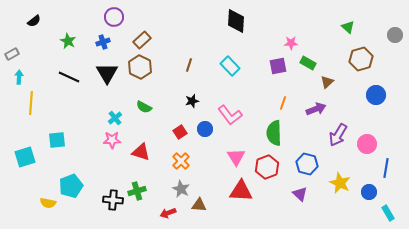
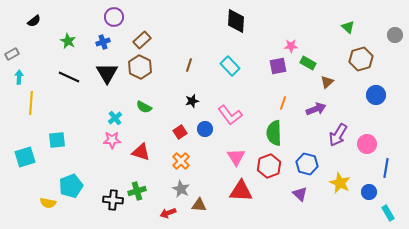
pink star at (291, 43): moved 3 px down
red hexagon at (267, 167): moved 2 px right, 1 px up
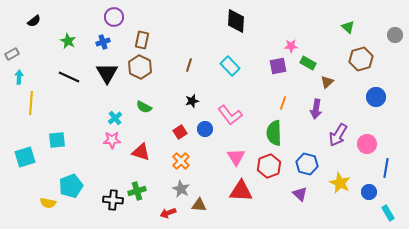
brown rectangle at (142, 40): rotated 36 degrees counterclockwise
blue circle at (376, 95): moved 2 px down
purple arrow at (316, 109): rotated 120 degrees clockwise
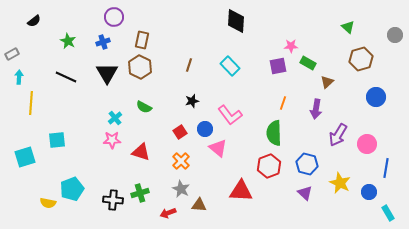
black line at (69, 77): moved 3 px left
pink triangle at (236, 157): moved 18 px left, 9 px up; rotated 18 degrees counterclockwise
cyan pentagon at (71, 186): moved 1 px right, 3 px down
green cross at (137, 191): moved 3 px right, 2 px down
purple triangle at (300, 194): moved 5 px right, 1 px up
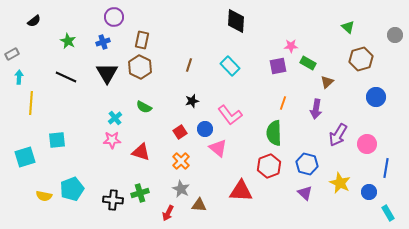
yellow semicircle at (48, 203): moved 4 px left, 7 px up
red arrow at (168, 213): rotated 42 degrees counterclockwise
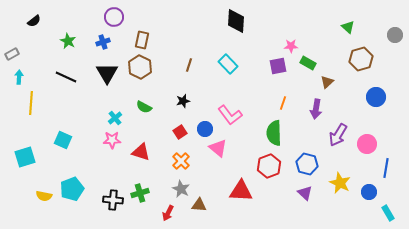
cyan rectangle at (230, 66): moved 2 px left, 2 px up
black star at (192, 101): moved 9 px left
cyan square at (57, 140): moved 6 px right; rotated 30 degrees clockwise
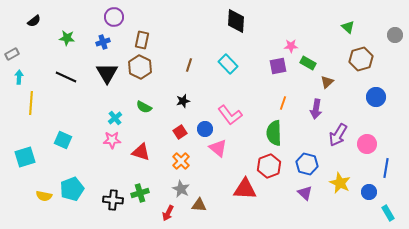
green star at (68, 41): moved 1 px left, 3 px up; rotated 21 degrees counterclockwise
red triangle at (241, 191): moved 4 px right, 2 px up
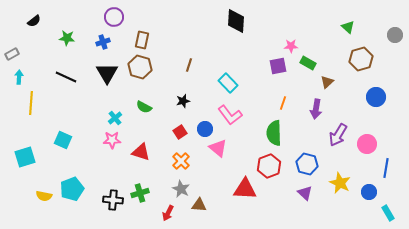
cyan rectangle at (228, 64): moved 19 px down
brown hexagon at (140, 67): rotated 10 degrees counterclockwise
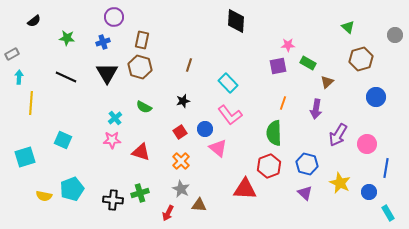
pink star at (291, 46): moved 3 px left, 1 px up
